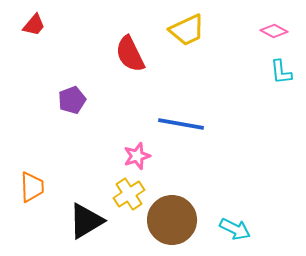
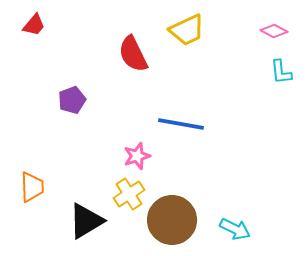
red semicircle: moved 3 px right
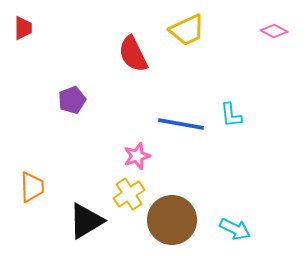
red trapezoid: moved 11 px left, 3 px down; rotated 40 degrees counterclockwise
cyan L-shape: moved 50 px left, 43 px down
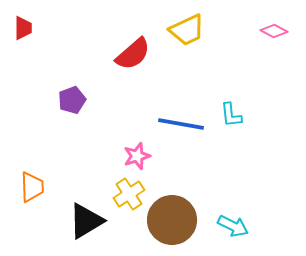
red semicircle: rotated 105 degrees counterclockwise
cyan arrow: moved 2 px left, 3 px up
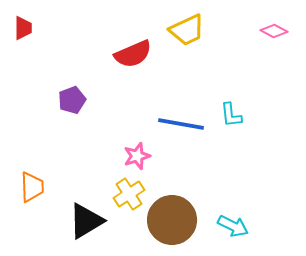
red semicircle: rotated 18 degrees clockwise
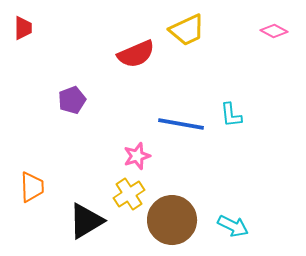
red semicircle: moved 3 px right
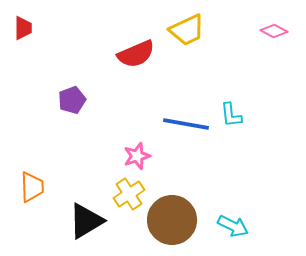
blue line: moved 5 px right
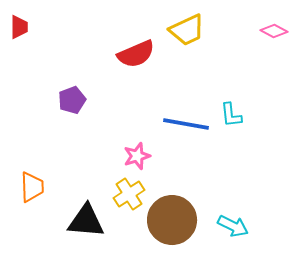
red trapezoid: moved 4 px left, 1 px up
black triangle: rotated 36 degrees clockwise
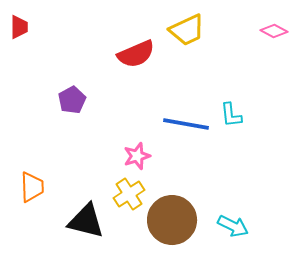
purple pentagon: rotated 8 degrees counterclockwise
black triangle: rotated 9 degrees clockwise
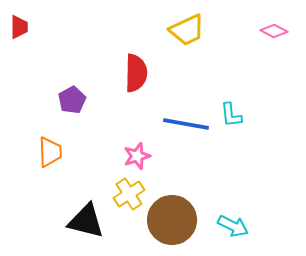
red semicircle: moved 19 px down; rotated 66 degrees counterclockwise
orange trapezoid: moved 18 px right, 35 px up
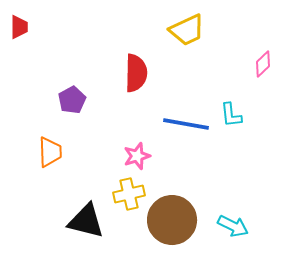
pink diamond: moved 11 px left, 33 px down; rotated 72 degrees counterclockwise
yellow cross: rotated 20 degrees clockwise
